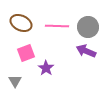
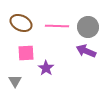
pink square: rotated 18 degrees clockwise
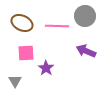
brown ellipse: moved 1 px right
gray circle: moved 3 px left, 11 px up
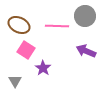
brown ellipse: moved 3 px left, 2 px down
pink square: moved 3 px up; rotated 36 degrees clockwise
purple star: moved 3 px left
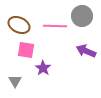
gray circle: moved 3 px left
pink line: moved 2 px left
pink square: rotated 24 degrees counterclockwise
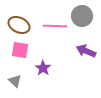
pink square: moved 6 px left
gray triangle: rotated 16 degrees counterclockwise
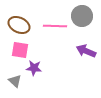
purple star: moved 9 px left; rotated 28 degrees counterclockwise
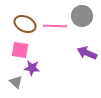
brown ellipse: moved 6 px right, 1 px up
purple arrow: moved 1 px right, 2 px down
purple star: moved 2 px left
gray triangle: moved 1 px right, 1 px down
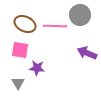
gray circle: moved 2 px left, 1 px up
purple star: moved 5 px right
gray triangle: moved 2 px right, 1 px down; rotated 16 degrees clockwise
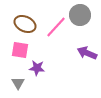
pink line: moved 1 px right, 1 px down; rotated 50 degrees counterclockwise
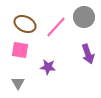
gray circle: moved 4 px right, 2 px down
purple arrow: moved 1 px right, 1 px down; rotated 132 degrees counterclockwise
purple star: moved 11 px right, 1 px up
